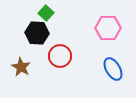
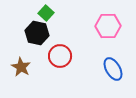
pink hexagon: moved 2 px up
black hexagon: rotated 10 degrees clockwise
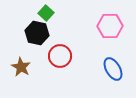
pink hexagon: moved 2 px right
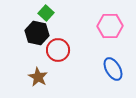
red circle: moved 2 px left, 6 px up
brown star: moved 17 px right, 10 px down
